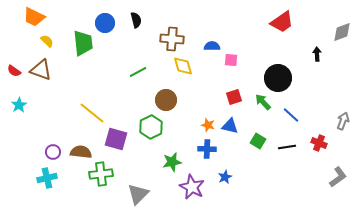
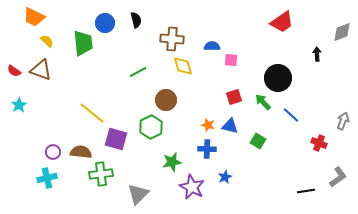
black line: moved 19 px right, 44 px down
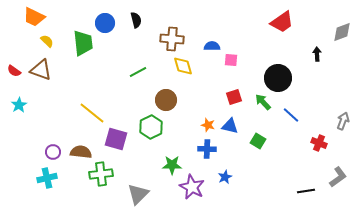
green star: moved 3 px down; rotated 12 degrees clockwise
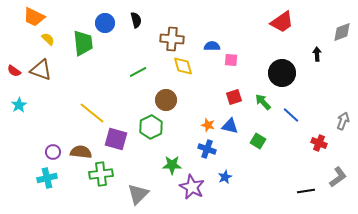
yellow semicircle: moved 1 px right, 2 px up
black circle: moved 4 px right, 5 px up
blue cross: rotated 18 degrees clockwise
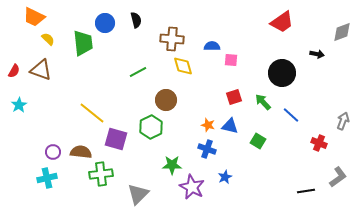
black arrow: rotated 104 degrees clockwise
red semicircle: rotated 96 degrees counterclockwise
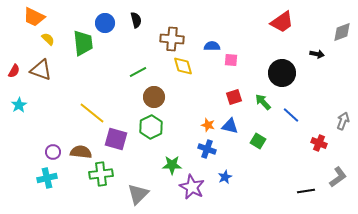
brown circle: moved 12 px left, 3 px up
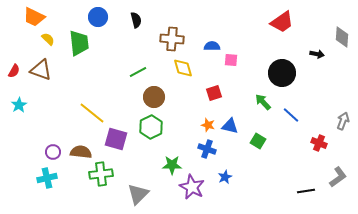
blue circle: moved 7 px left, 6 px up
gray diamond: moved 5 px down; rotated 65 degrees counterclockwise
green trapezoid: moved 4 px left
yellow diamond: moved 2 px down
red square: moved 20 px left, 4 px up
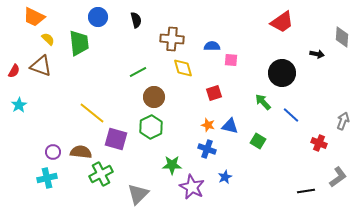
brown triangle: moved 4 px up
green cross: rotated 20 degrees counterclockwise
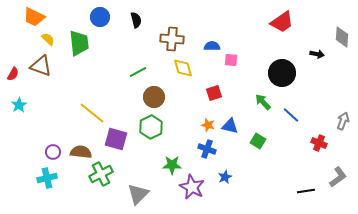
blue circle: moved 2 px right
red semicircle: moved 1 px left, 3 px down
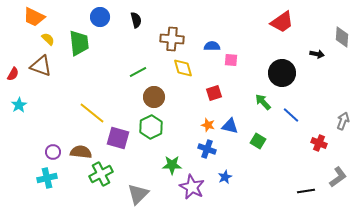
purple square: moved 2 px right, 1 px up
